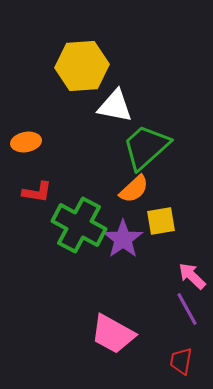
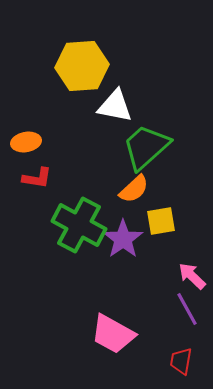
red L-shape: moved 14 px up
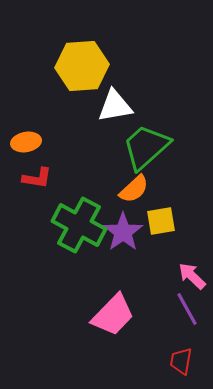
white triangle: rotated 21 degrees counterclockwise
purple star: moved 7 px up
pink trapezoid: moved 19 px up; rotated 75 degrees counterclockwise
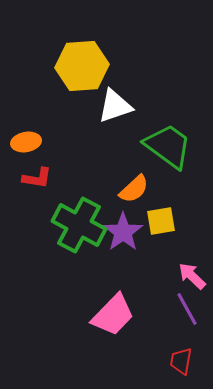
white triangle: rotated 9 degrees counterclockwise
green trapezoid: moved 22 px right, 1 px up; rotated 78 degrees clockwise
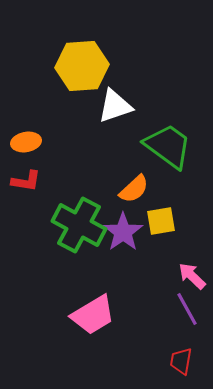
red L-shape: moved 11 px left, 3 px down
pink trapezoid: moved 20 px left; rotated 15 degrees clockwise
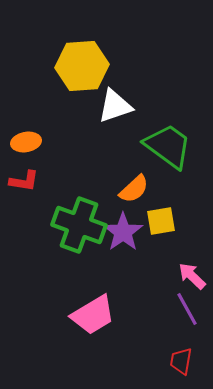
red L-shape: moved 2 px left
green cross: rotated 8 degrees counterclockwise
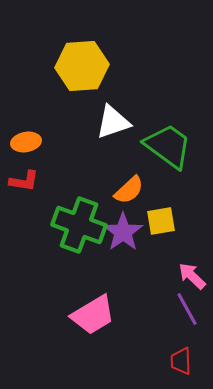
white triangle: moved 2 px left, 16 px down
orange semicircle: moved 5 px left, 1 px down
red trapezoid: rotated 12 degrees counterclockwise
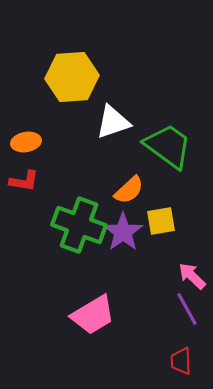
yellow hexagon: moved 10 px left, 11 px down
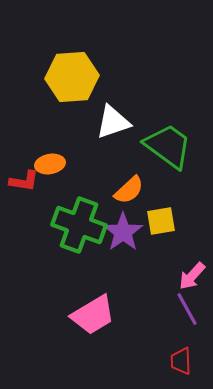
orange ellipse: moved 24 px right, 22 px down
pink arrow: rotated 92 degrees counterclockwise
